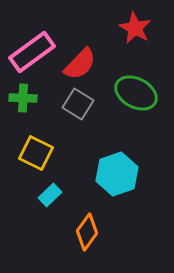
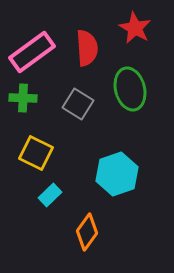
red semicircle: moved 7 px right, 16 px up; rotated 48 degrees counterclockwise
green ellipse: moved 6 px left, 4 px up; rotated 48 degrees clockwise
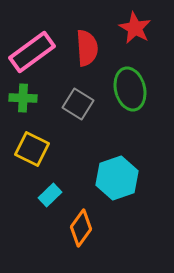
yellow square: moved 4 px left, 4 px up
cyan hexagon: moved 4 px down
orange diamond: moved 6 px left, 4 px up
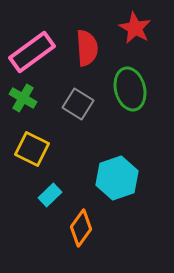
green cross: rotated 28 degrees clockwise
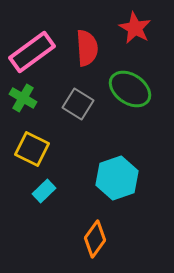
green ellipse: rotated 42 degrees counterclockwise
cyan rectangle: moved 6 px left, 4 px up
orange diamond: moved 14 px right, 11 px down
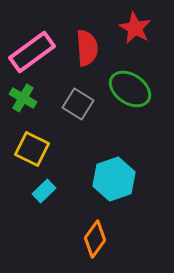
cyan hexagon: moved 3 px left, 1 px down
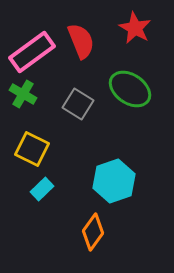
red semicircle: moved 6 px left, 7 px up; rotated 18 degrees counterclockwise
green cross: moved 4 px up
cyan hexagon: moved 2 px down
cyan rectangle: moved 2 px left, 2 px up
orange diamond: moved 2 px left, 7 px up
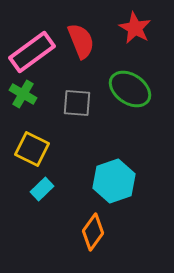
gray square: moved 1 px left, 1 px up; rotated 28 degrees counterclockwise
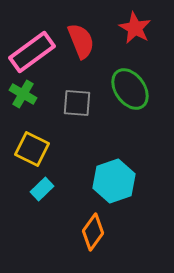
green ellipse: rotated 21 degrees clockwise
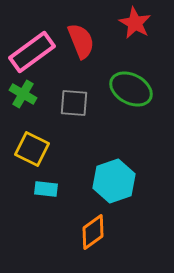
red star: moved 5 px up
green ellipse: moved 1 px right; rotated 27 degrees counterclockwise
gray square: moved 3 px left
cyan rectangle: moved 4 px right; rotated 50 degrees clockwise
orange diamond: rotated 18 degrees clockwise
